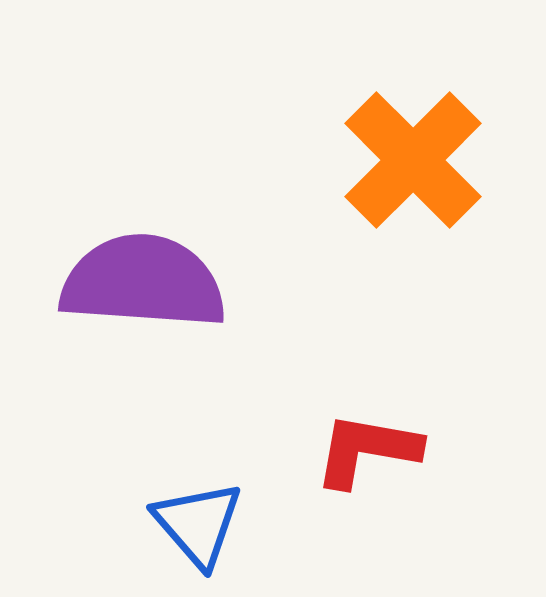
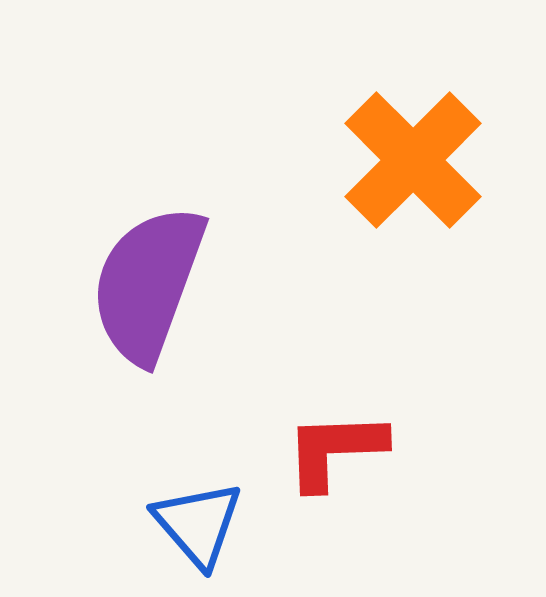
purple semicircle: moved 5 px right, 2 px down; rotated 74 degrees counterclockwise
red L-shape: moved 32 px left; rotated 12 degrees counterclockwise
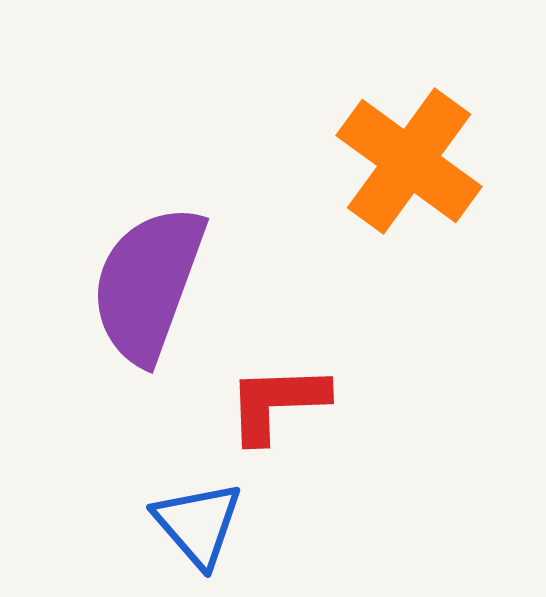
orange cross: moved 4 px left, 1 px down; rotated 9 degrees counterclockwise
red L-shape: moved 58 px left, 47 px up
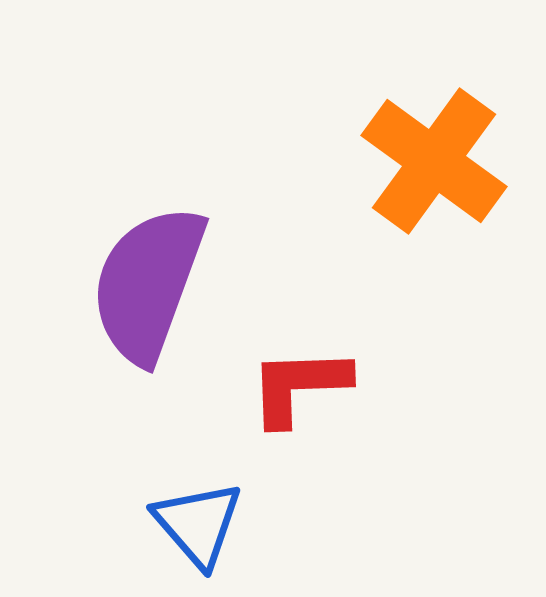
orange cross: moved 25 px right
red L-shape: moved 22 px right, 17 px up
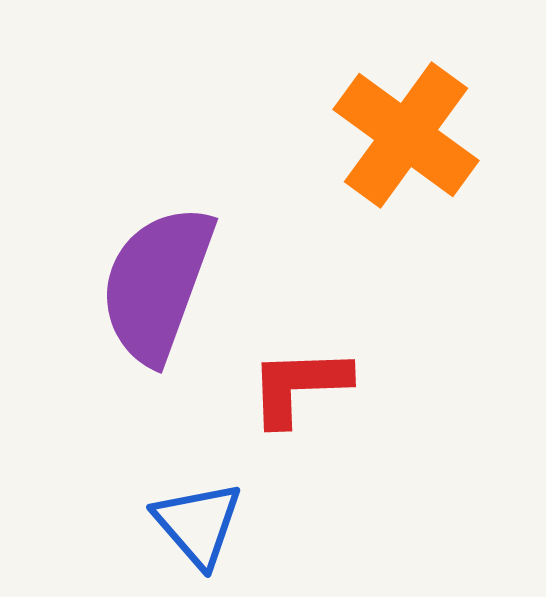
orange cross: moved 28 px left, 26 px up
purple semicircle: moved 9 px right
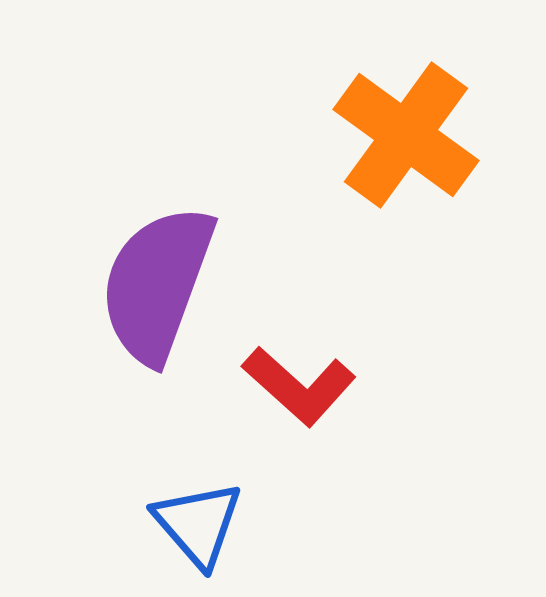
red L-shape: rotated 136 degrees counterclockwise
